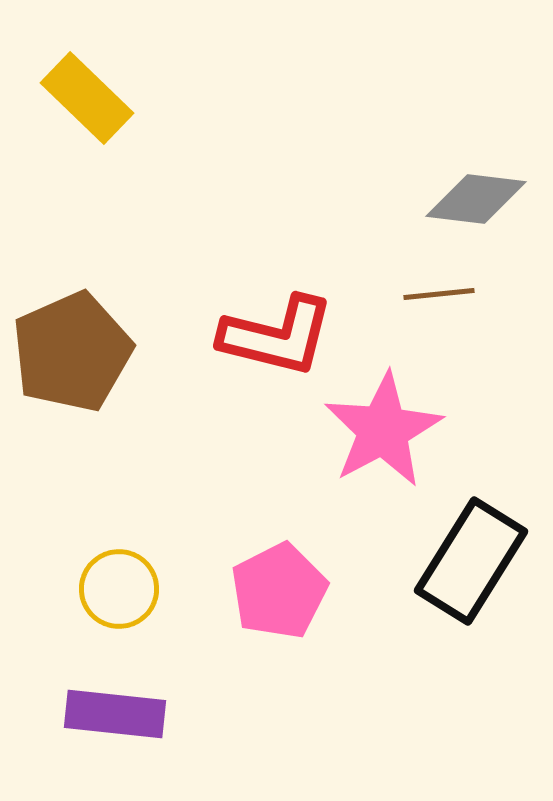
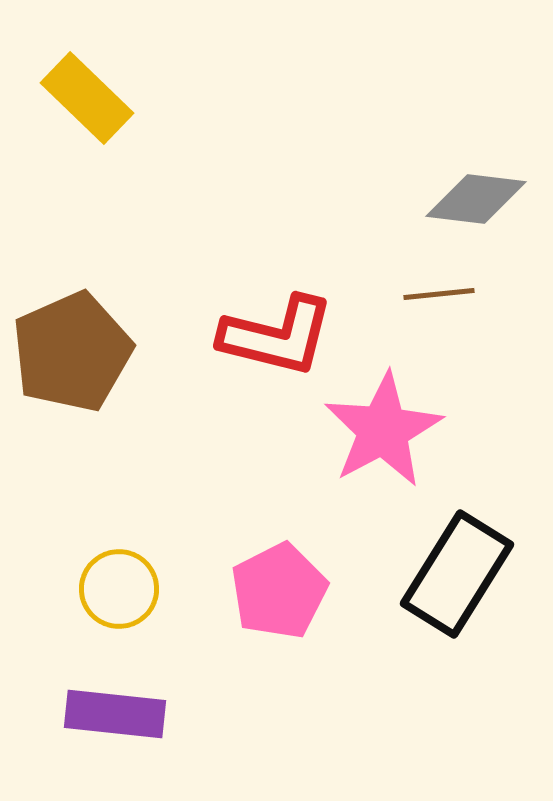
black rectangle: moved 14 px left, 13 px down
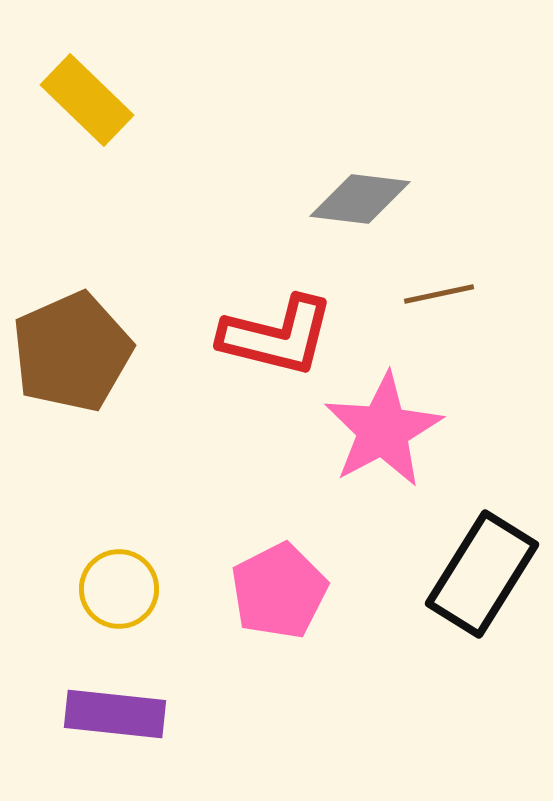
yellow rectangle: moved 2 px down
gray diamond: moved 116 px left
brown line: rotated 6 degrees counterclockwise
black rectangle: moved 25 px right
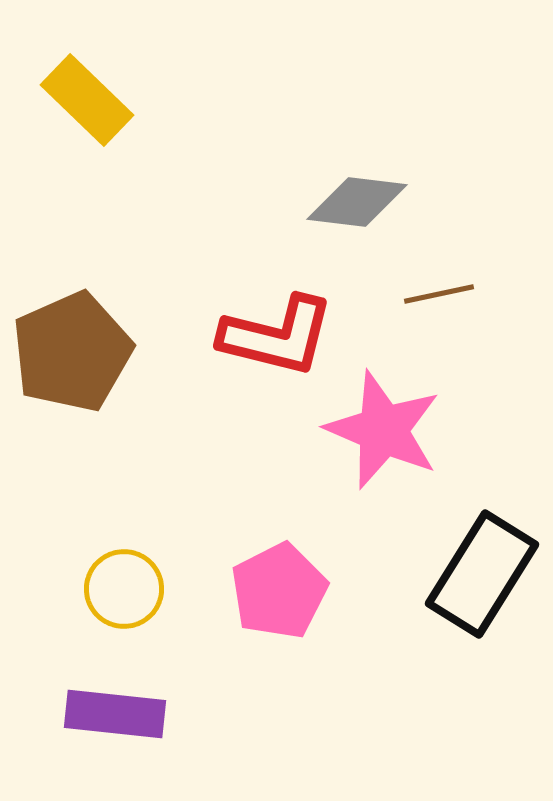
gray diamond: moved 3 px left, 3 px down
pink star: rotated 21 degrees counterclockwise
yellow circle: moved 5 px right
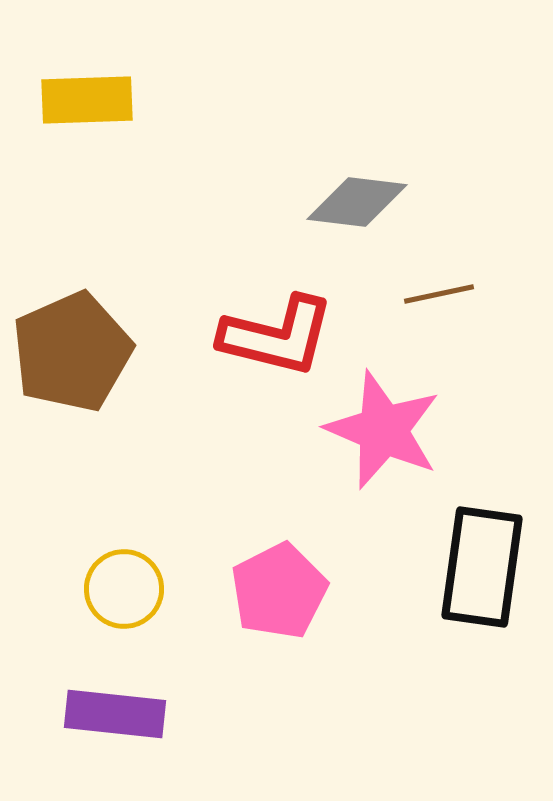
yellow rectangle: rotated 46 degrees counterclockwise
black rectangle: moved 7 px up; rotated 24 degrees counterclockwise
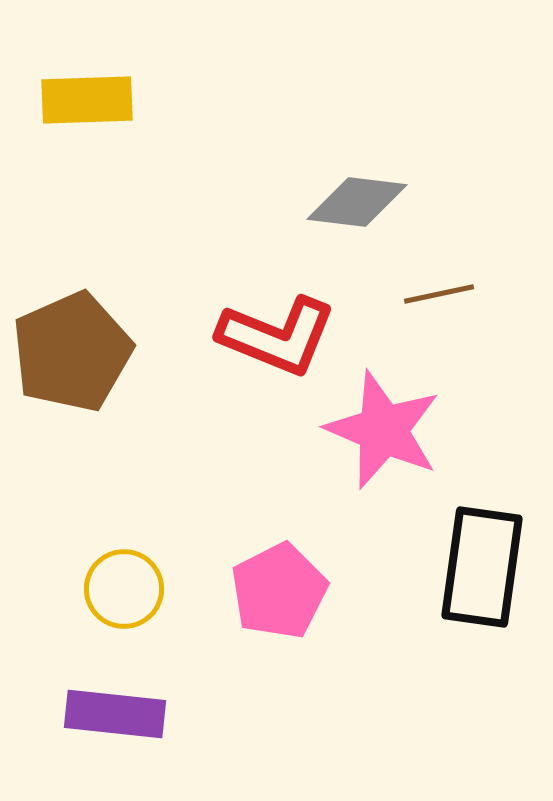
red L-shape: rotated 8 degrees clockwise
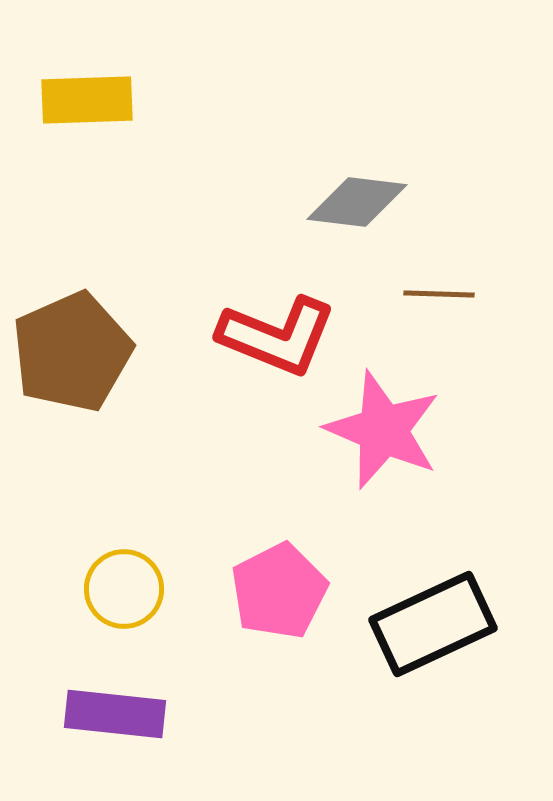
brown line: rotated 14 degrees clockwise
black rectangle: moved 49 px left, 57 px down; rotated 57 degrees clockwise
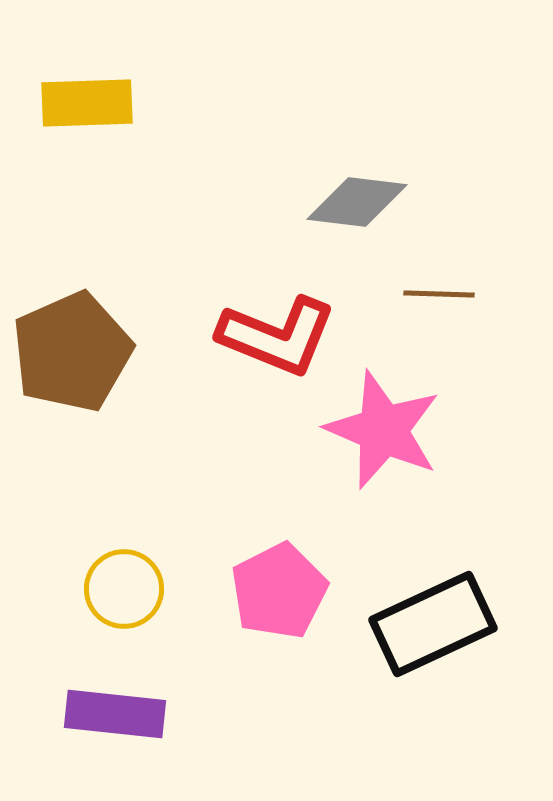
yellow rectangle: moved 3 px down
